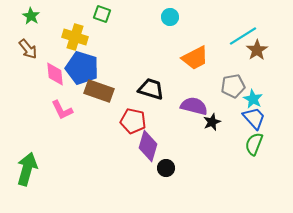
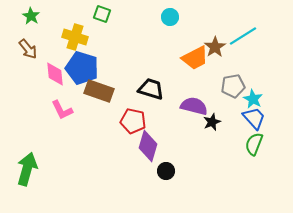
brown star: moved 42 px left, 3 px up
black circle: moved 3 px down
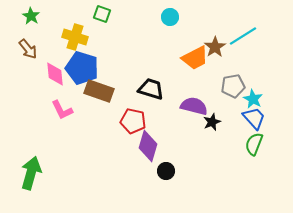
green arrow: moved 4 px right, 4 px down
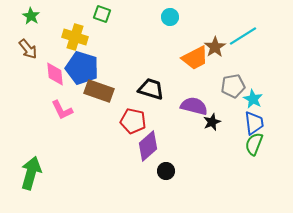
blue trapezoid: moved 5 px down; rotated 35 degrees clockwise
purple diamond: rotated 32 degrees clockwise
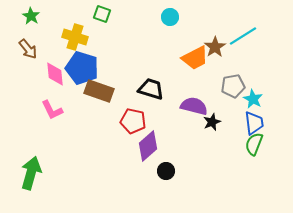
pink L-shape: moved 10 px left
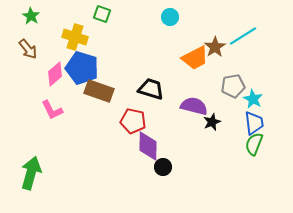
pink diamond: rotated 55 degrees clockwise
purple diamond: rotated 48 degrees counterclockwise
black circle: moved 3 px left, 4 px up
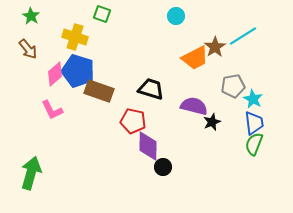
cyan circle: moved 6 px right, 1 px up
blue pentagon: moved 4 px left, 3 px down
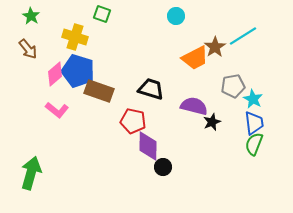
pink L-shape: moved 5 px right; rotated 25 degrees counterclockwise
